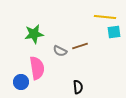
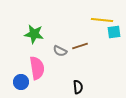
yellow line: moved 3 px left, 3 px down
green star: rotated 18 degrees clockwise
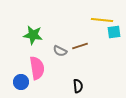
green star: moved 1 px left, 1 px down
black semicircle: moved 1 px up
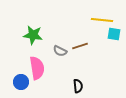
cyan square: moved 2 px down; rotated 16 degrees clockwise
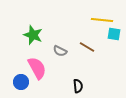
green star: rotated 12 degrees clockwise
brown line: moved 7 px right, 1 px down; rotated 49 degrees clockwise
pink semicircle: rotated 20 degrees counterclockwise
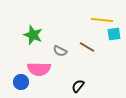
cyan square: rotated 16 degrees counterclockwise
pink semicircle: moved 2 px right, 1 px down; rotated 120 degrees clockwise
black semicircle: rotated 136 degrees counterclockwise
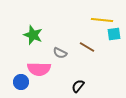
gray semicircle: moved 2 px down
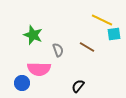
yellow line: rotated 20 degrees clockwise
gray semicircle: moved 2 px left, 3 px up; rotated 136 degrees counterclockwise
blue circle: moved 1 px right, 1 px down
